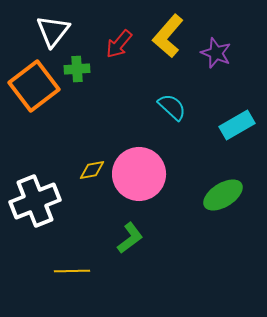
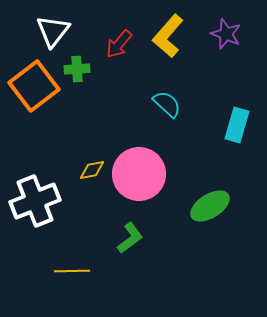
purple star: moved 10 px right, 19 px up
cyan semicircle: moved 5 px left, 3 px up
cyan rectangle: rotated 44 degrees counterclockwise
green ellipse: moved 13 px left, 11 px down
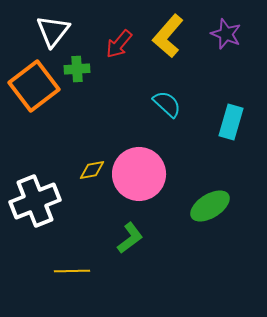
cyan rectangle: moved 6 px left, 3 px up
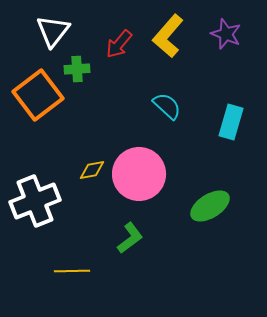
orange square: moved 4 px right, 9 px down
cyan semicircle: moved 2 px down
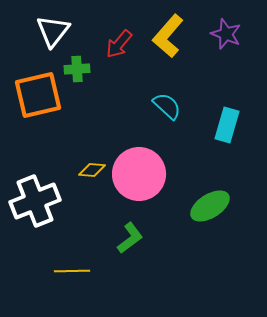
orange square: rotated 24 degrees clockwise
cyan rectangle: moved 4 px left, 3 px down
yellow diamond: rotated 16 degrees clockwise
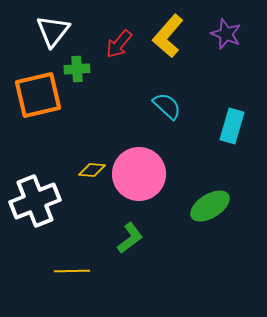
cyan rectangle: moved 5 px right, 1 px down
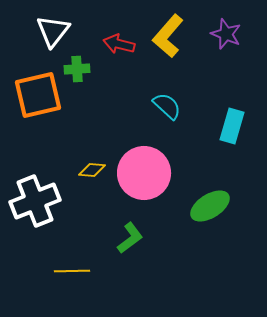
red arrow: rotated 64 degrees clockwise
pink circle: moved 5 px right, 1 px up
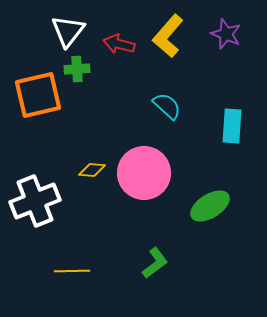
white triangle: moved 15 px right
cyan rectangle: rotated 12 degrees counterclockwise
green L-shape: moved 25 px right, 25 px down
